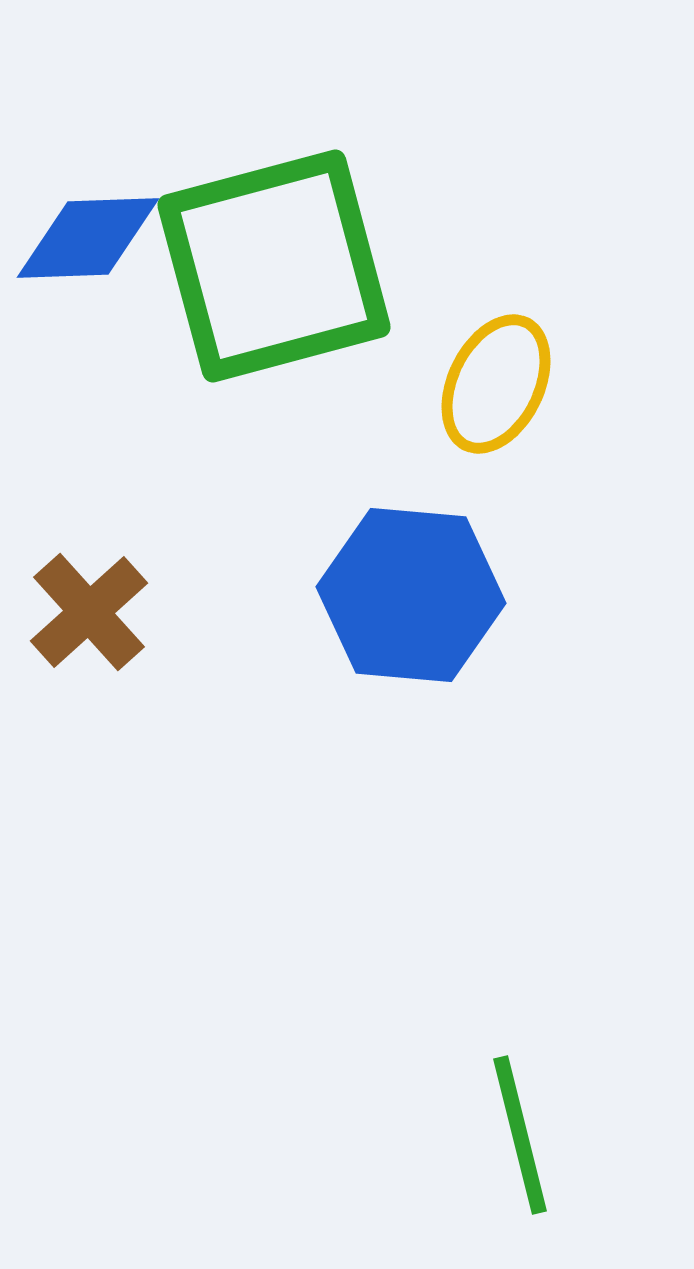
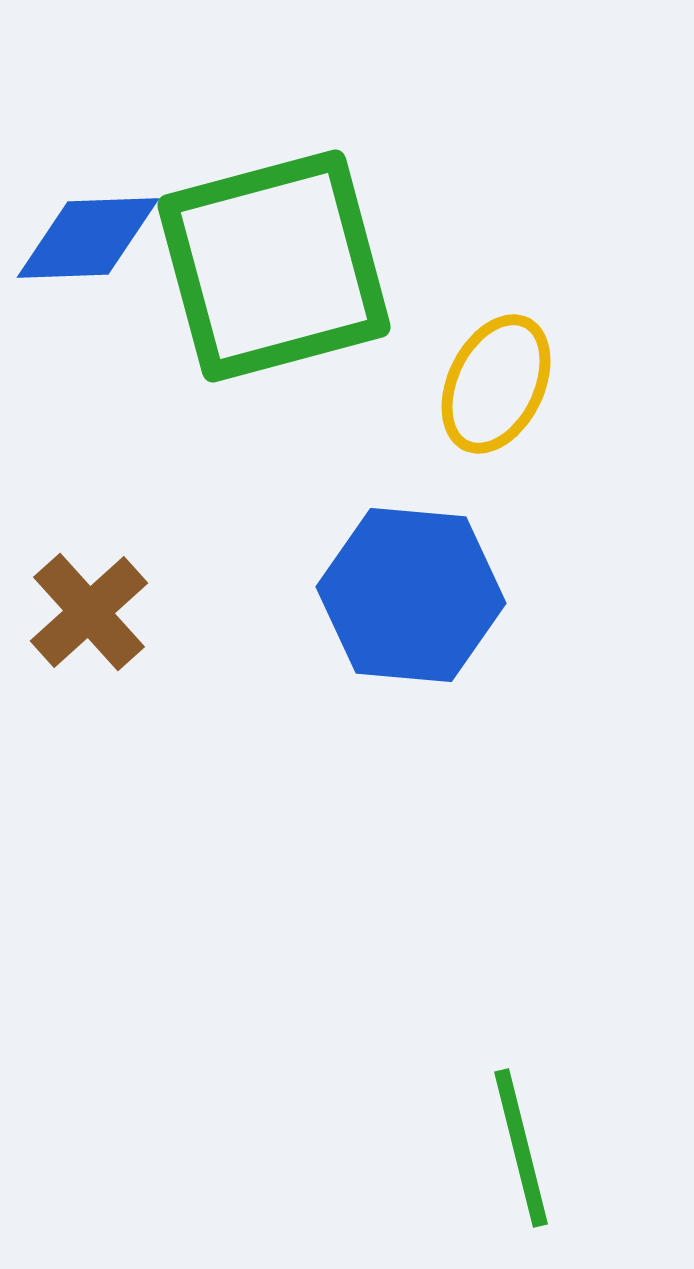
green line: moved 1 px right, 13 px down
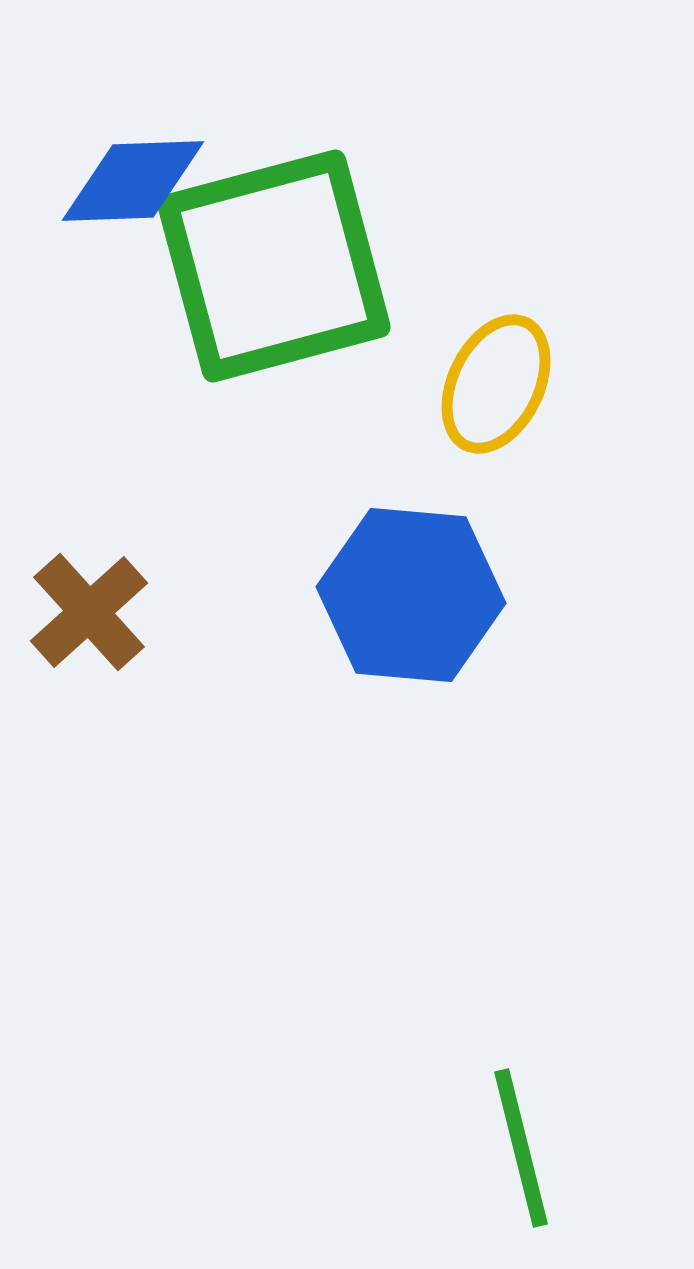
blue diamond: moved 45 px right, 57 px up
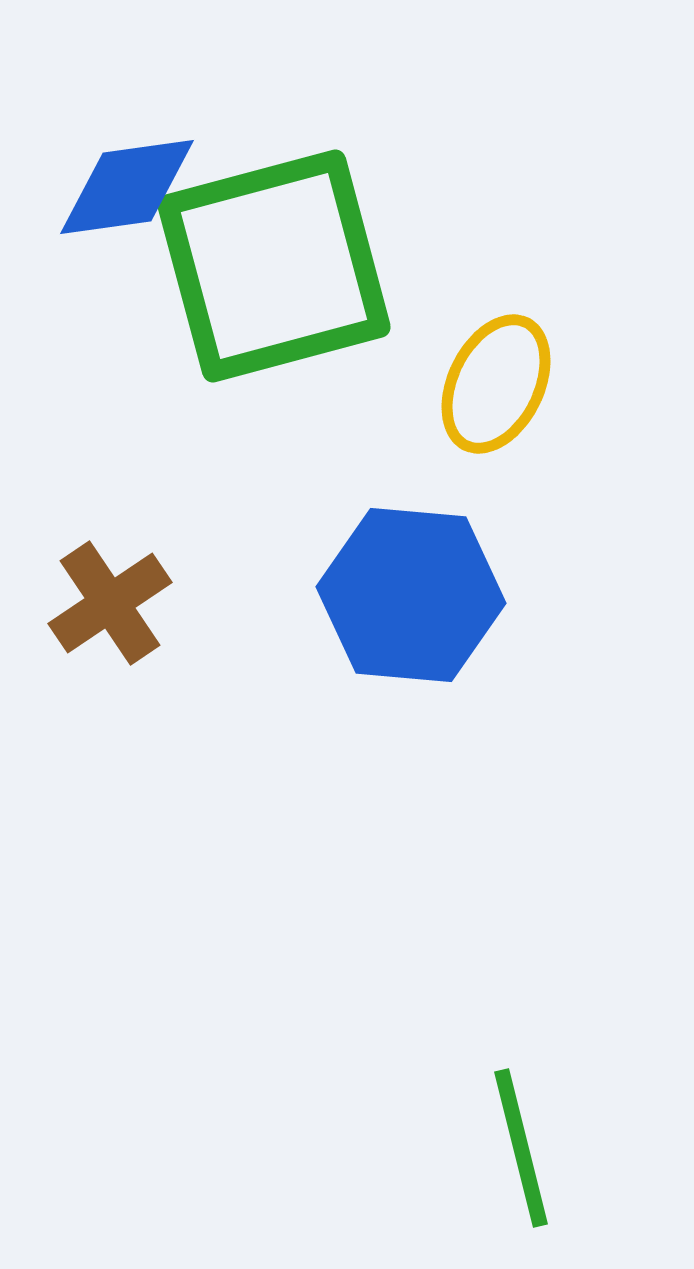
blue diamond: moved 6 px left, 6 px down; rotated 6 degrees counterclockwise
brown cross: moved 21 px right, 9 px up; rotated 8 degrees clockwise
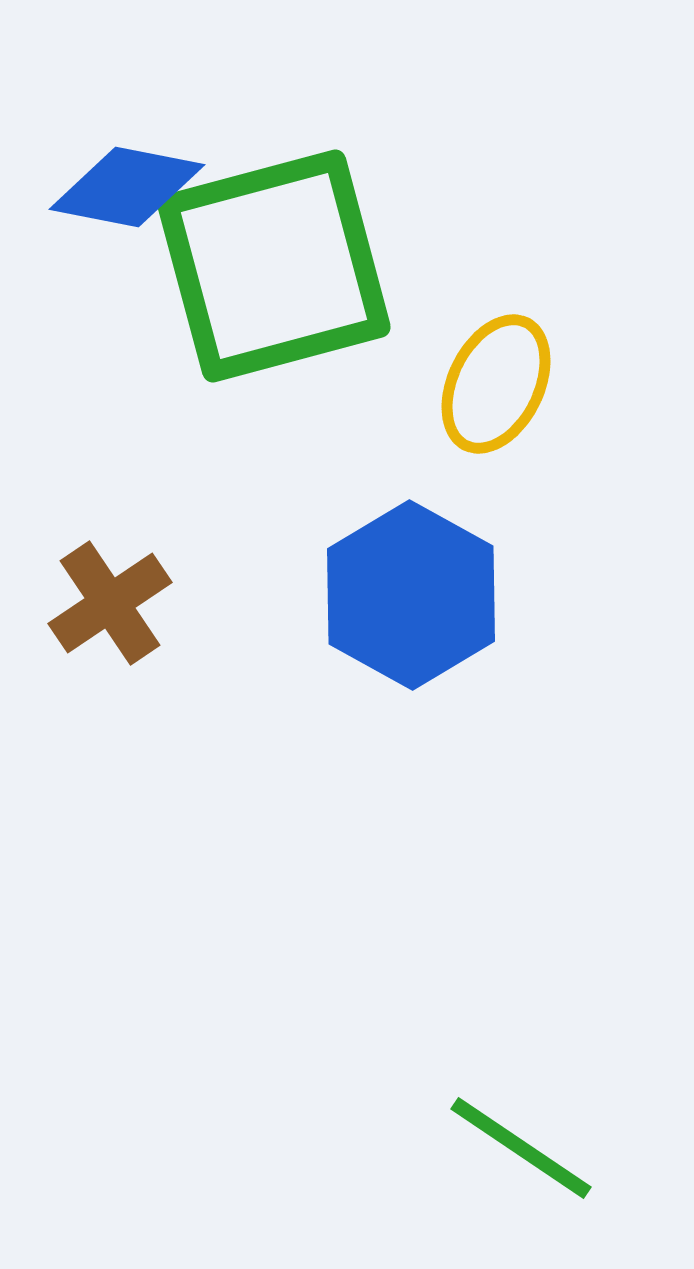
blue diamond: rotated 19 degrees clockwise
blue hexagon: rotated 24 degrees clockwise
green line: rotated 42 degrees counterclockwise
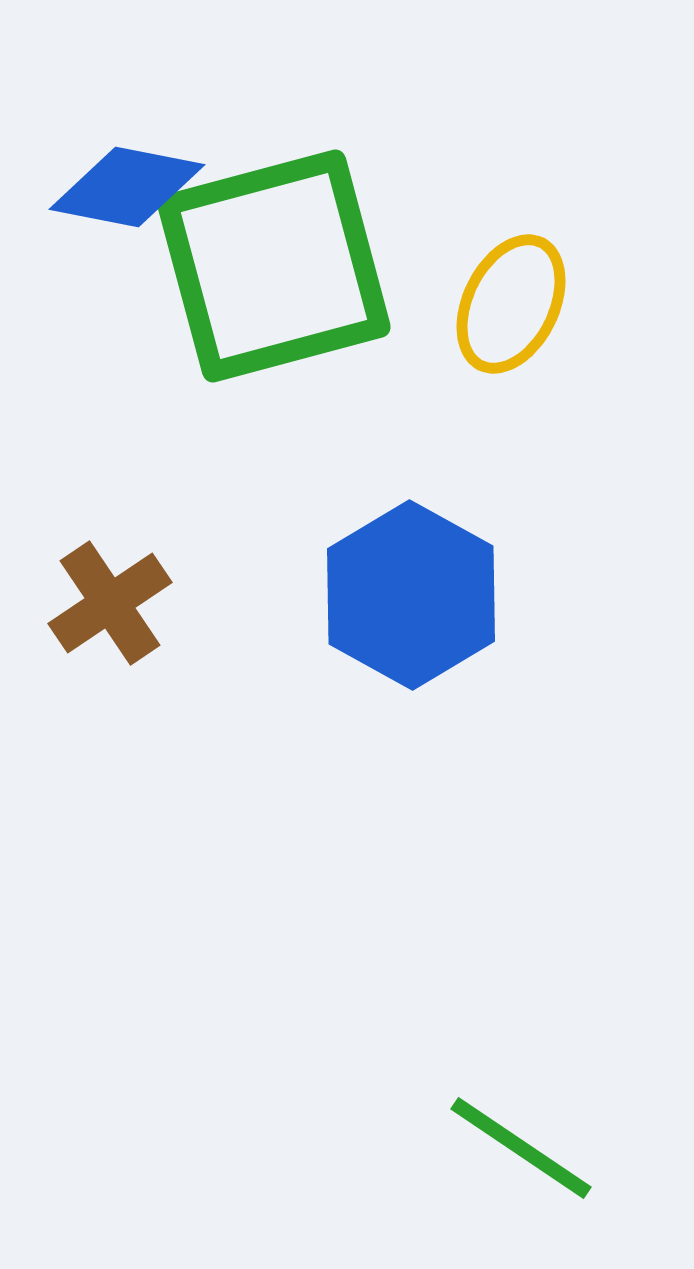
yellow ellipse: moved 15 px right, 80 px up
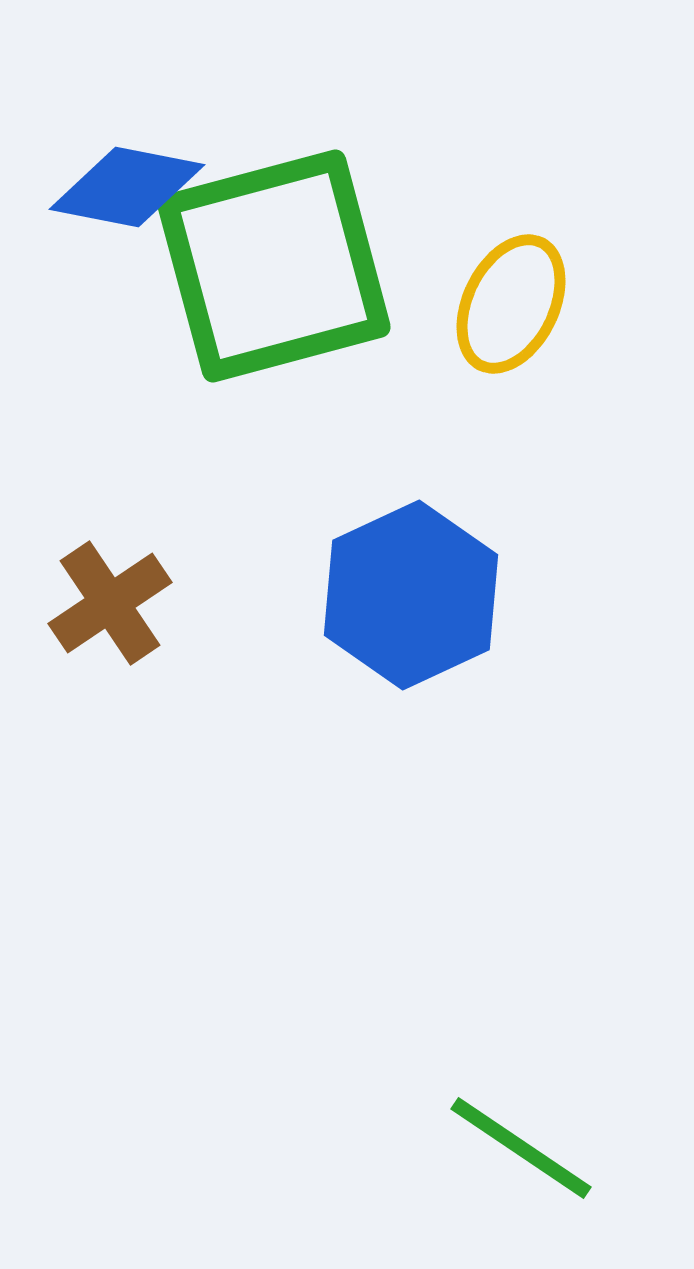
blue hexagon: rotated 6 degrees clockwise
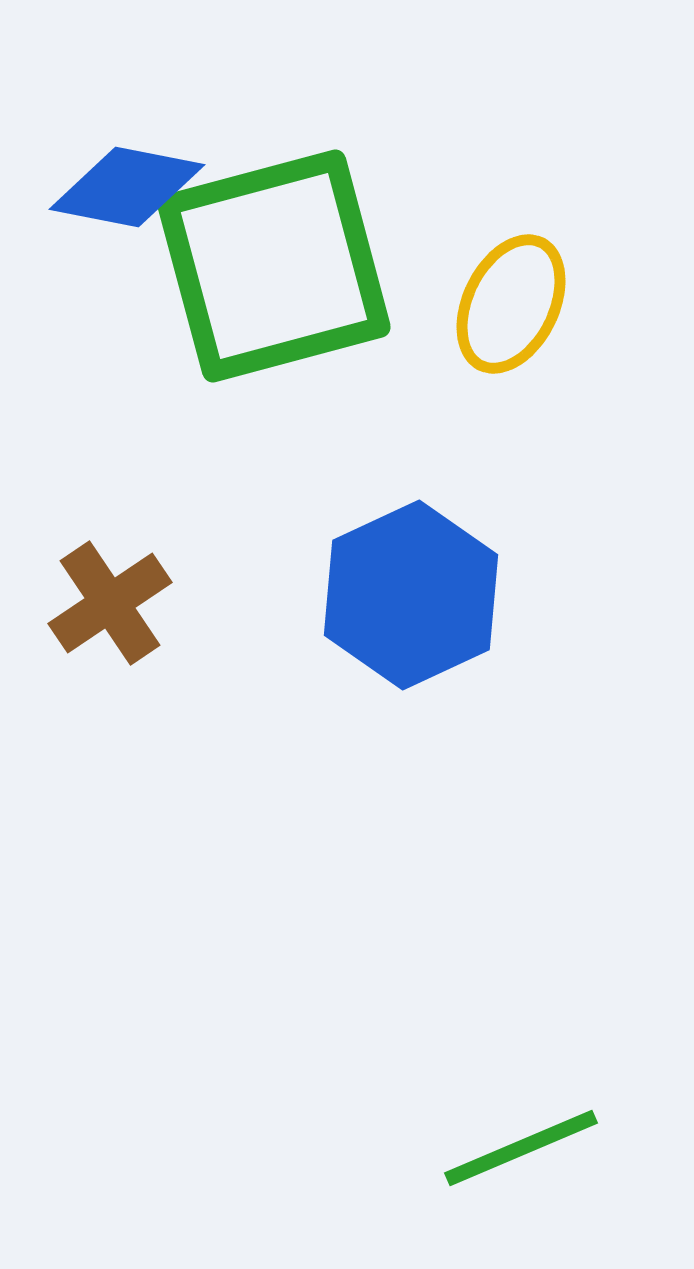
green line: rotated 57 degrees counterclockwise
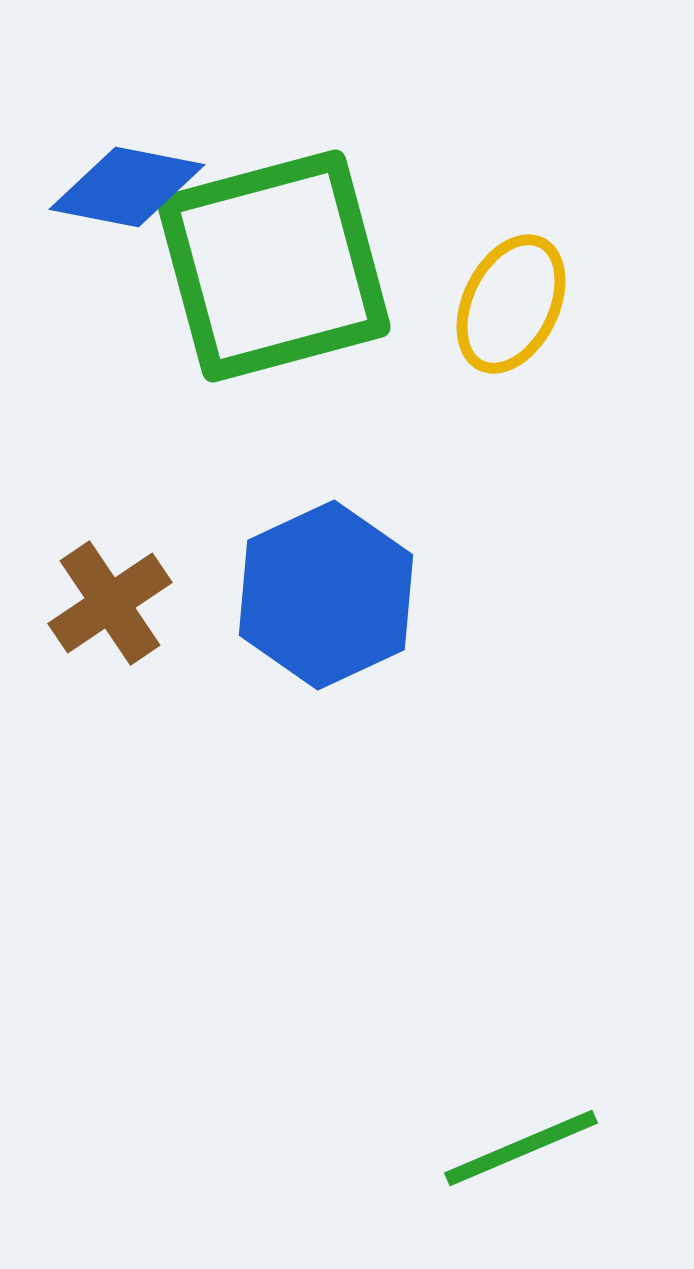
blue hexagon: moved 85 px left
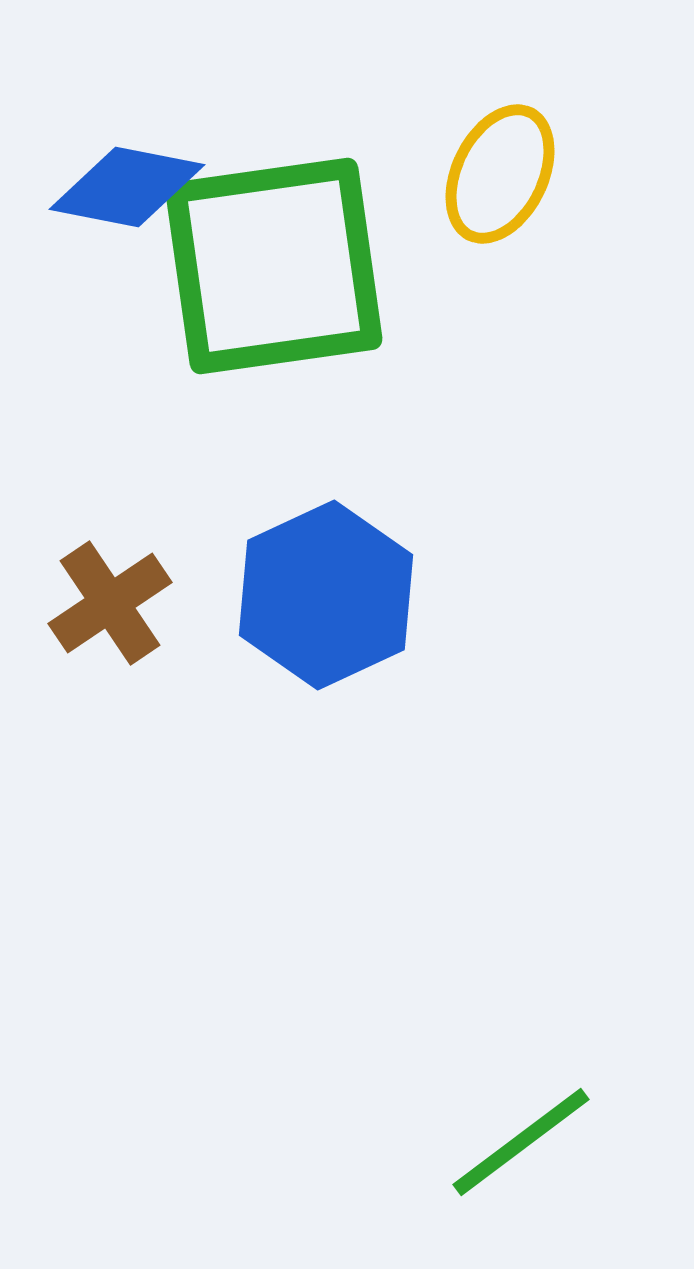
green square: rotated 7 degrees clockwise
yellow ellipse: moved 11 px left, 130 px up
green line: moved 6 px up; rotated 14 degrees counterclockwise
